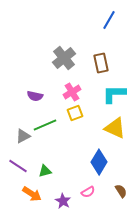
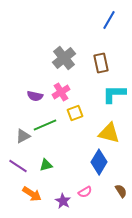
pink cross: moved 11 px left
yellow triangle: moved 6 px left, 5 px down; rotated 10 degrees counterclockwise
green triangle: moved 1 px right, 6 px up
pink semicircle: moved 3 px left
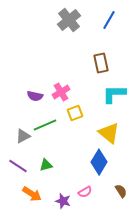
gray cross: moved 5 px right, 38 px up
yellow triangle: rotated 25 degrees clockwise
purple star: rotated 14 degrees counterclockwise
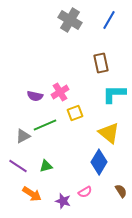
gray cross: moved 1 px right; rotated 20 degrees counterclockwise
pink cross: moved 1 px left
green triangle: moved 1 px down
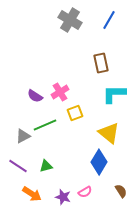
purple semicircle: rotated 21 degrees clockwise
purple star: moved 4 px up
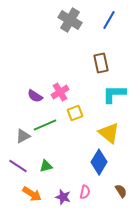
pink semicircle: rotated 48 degrees counterclockwise
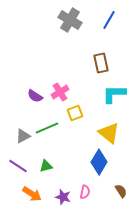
green line: moved 2 px right, 3 px down
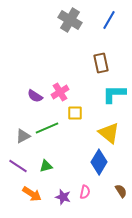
yellow square: rotated 21 degrees clockwise
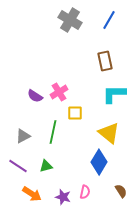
brown rectangle: moved 4 px right, 2 px up
pink cross: moved 1 px left
green line: moved 6 px right, 4 px down; rotated 55 degrees counterclockwise
